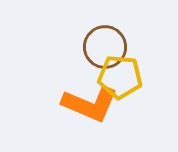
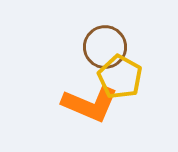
yellow pentagon: rotated 24 degrees clockwise
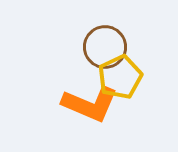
yellow pentagon: rotated 18 degrees clockwise
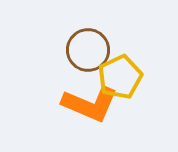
brown circle: moved 17 px left, 3 px down
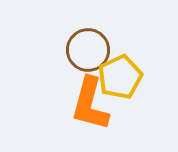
orange L-shape: rotated 82 degrees clockwise
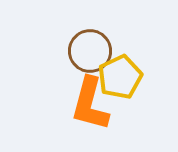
brown circle: moved 2 px right, 1 px down
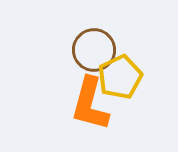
brown circle: moved 4 px right, 1 px up
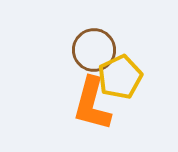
orange L-shape: moved 2 px right
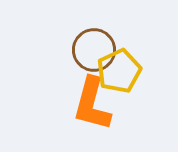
yellow pentagon: moved 1 px left, 6 px up
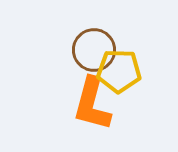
yellow pentagon: rotated 27 degrees clockwise
